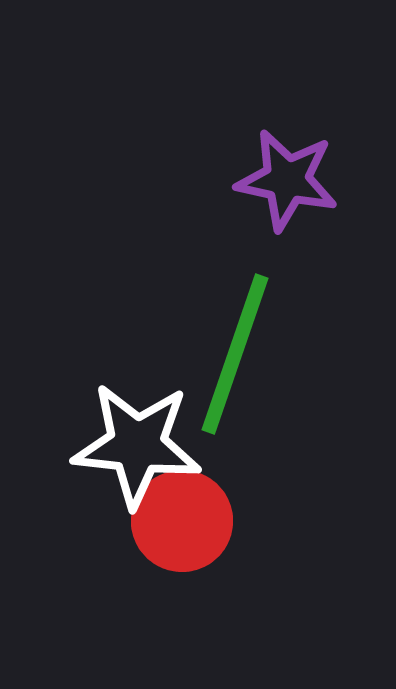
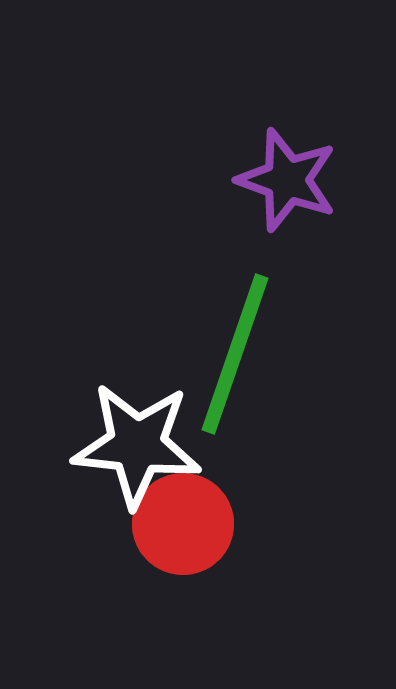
purple star: rotated 8 degrees clockwise
red circle: moved 1 px right, 3 px down
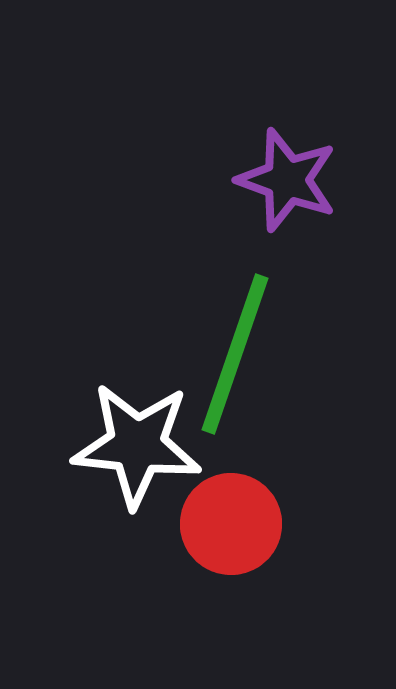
red circle: moved 48 px right
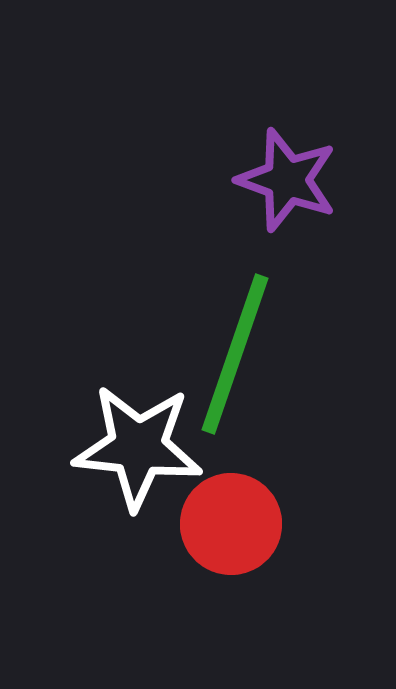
white star: moved 1 px right, 2 px down
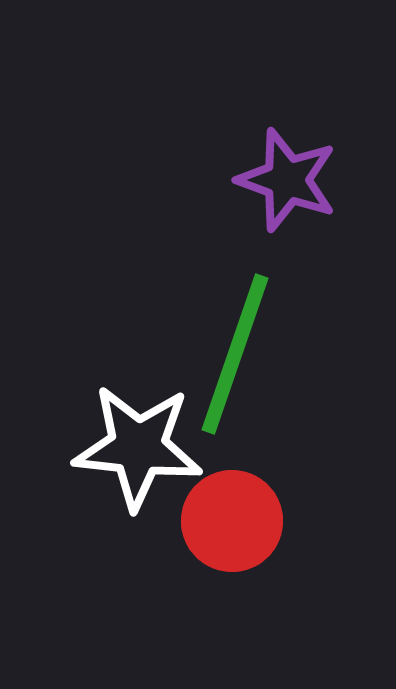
red circle: moved 1 px right, 3 px up
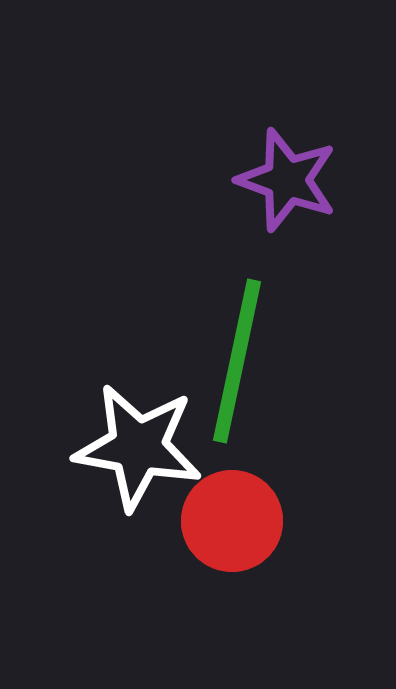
green line: moved 2 px right, 7 px down; rotated 7 degrees counterclockwise
white star: rotated 4 degrees clockwise
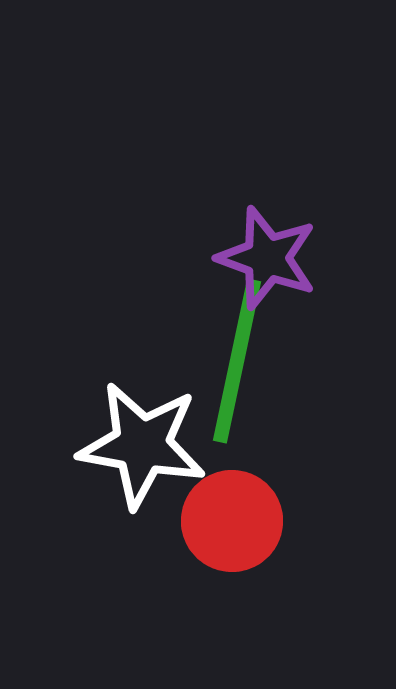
purple star: moved 20 px left, 78 px down
white star: moved 4 px right, 2 px up
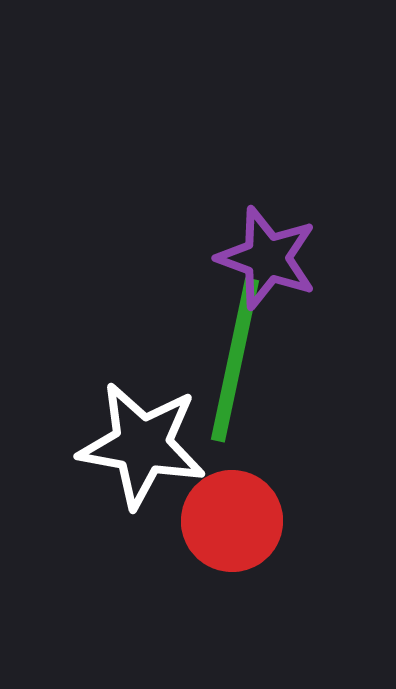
green line: moved 2 px left, 1 px up
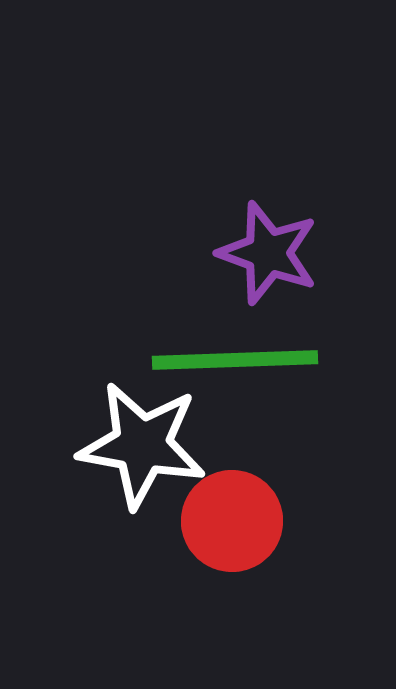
purple star: moved 1 px right, 5 px up
green line: rotated 76 degrees clockwise
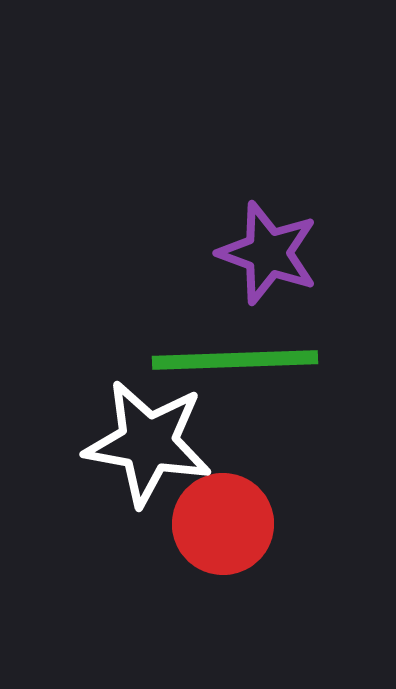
white star: moved 6 px right, 2 px up
red circle: moved 9 px left, 3 px down
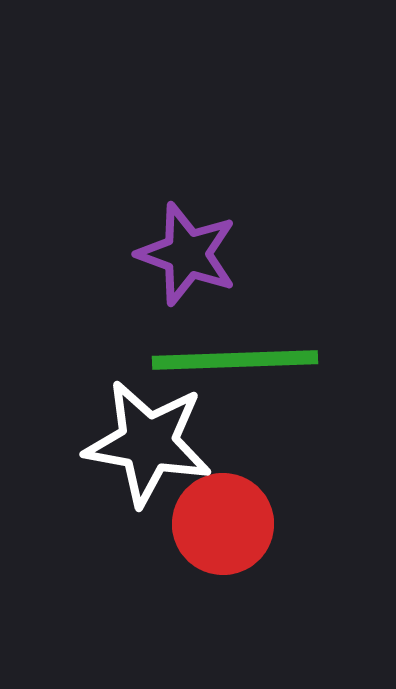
purple star: moved 81 px left, 1 px down
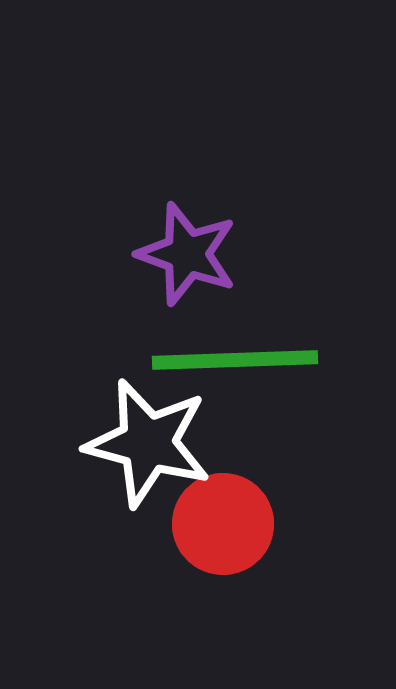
white star: rotated 5 degrees clockwise
